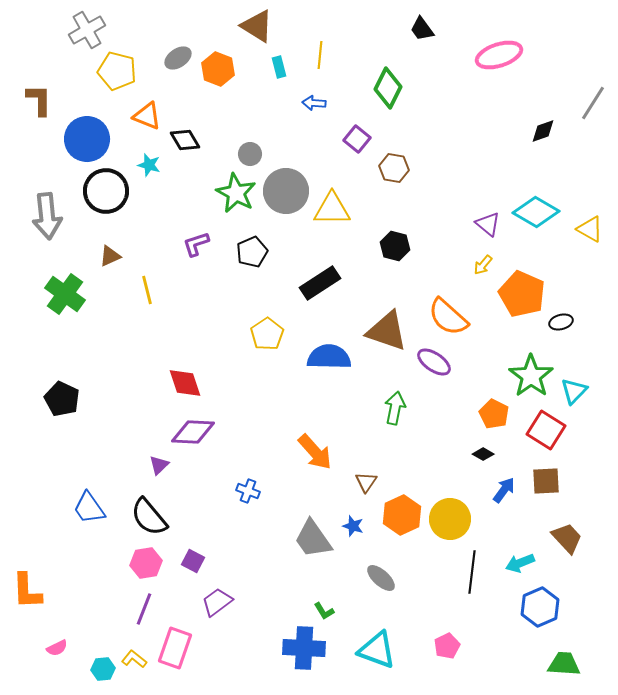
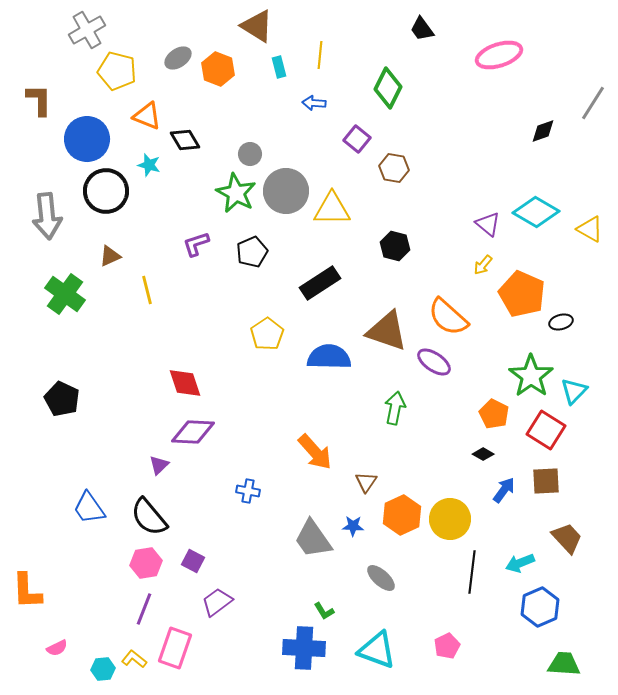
blue cross at (248, 491): rotated 10 degrees counterclockwise
blue star at (353, 526): rotated 15 degrees counterclockwise
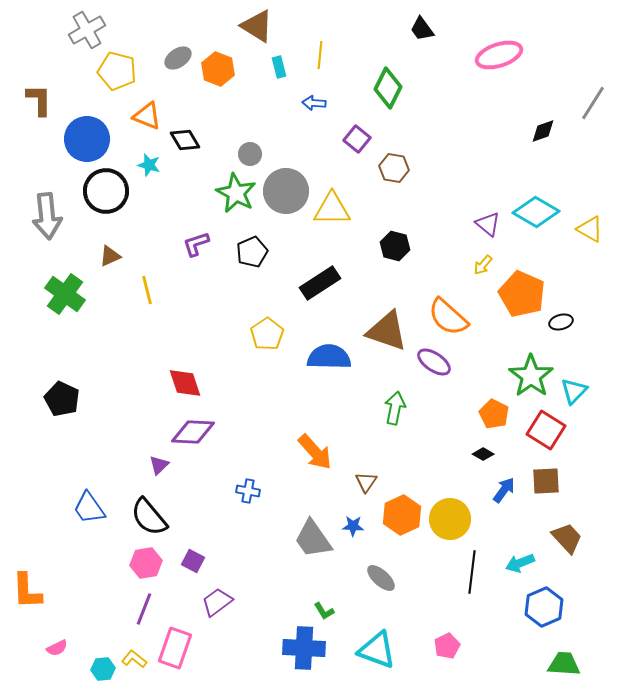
blue hexagon at (540, 607): moved 4 px right
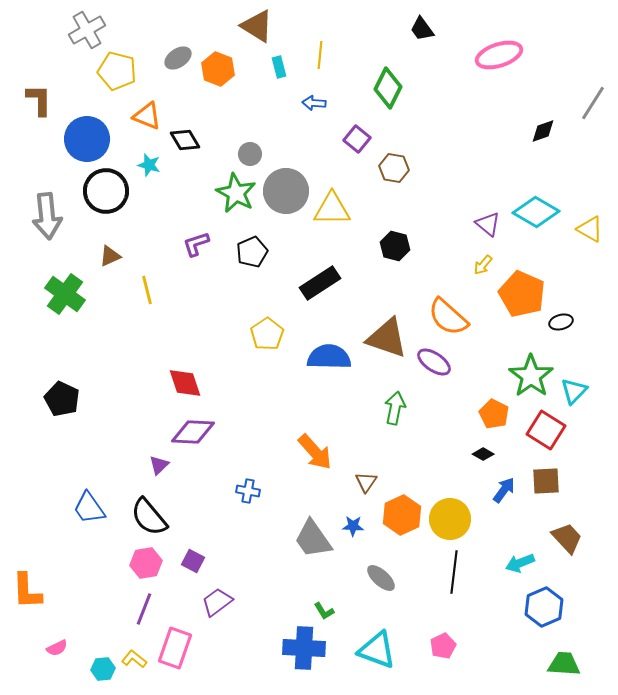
brown triangle at (387, 331): moved 7 px down
black line at (472, 572): moved 18 px left
pink pentagon at (447, 646): moved 4 px left
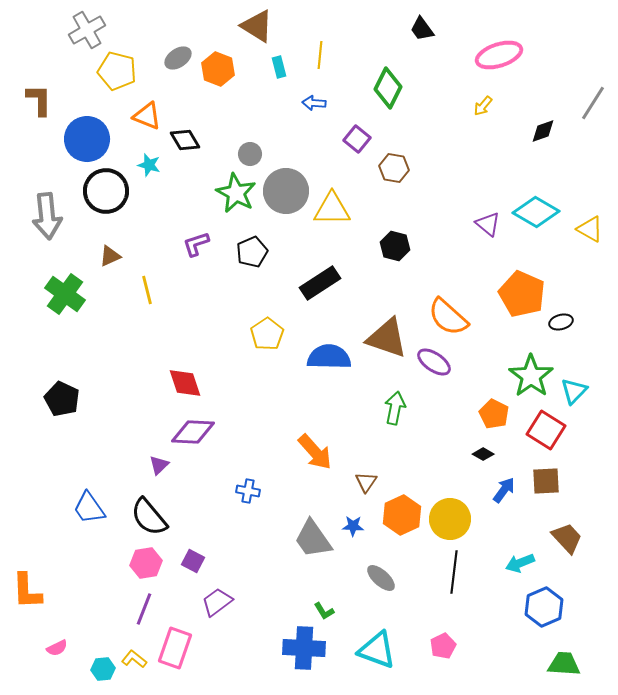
yellow arrow at (483, 265): moved 159 px up
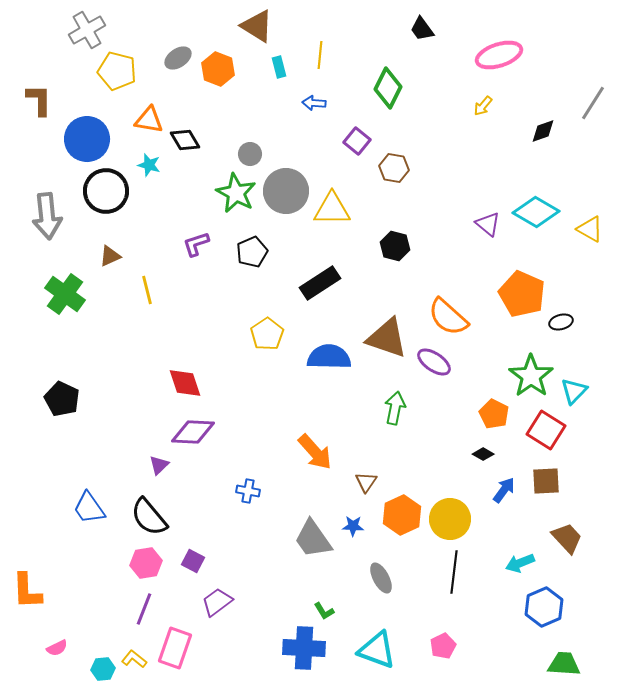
orange triangle at (147, 116): moved 2 px right, 4 px down; rotated 12 degrees counterclockwise
purple square at (357, 139): moved 2 px down
gray ellipse at (381, 578): rotated 20 degrees clockwise
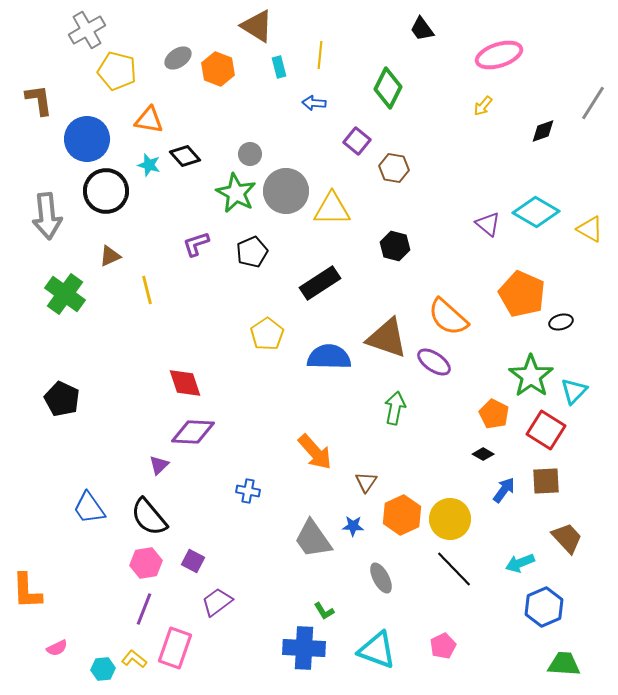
brown L-shape at (39, 100): rotated 8 degrees counterclockwise
black diamond at (185, 140): moved 16 px down; rotated 12 degrees counterclockwise
black line at (454, 572): moved 3 px up; rotated 51 degrees counterclockwise
